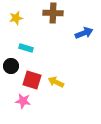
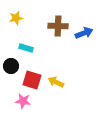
brown cross: moved 5 px right, 13 px down
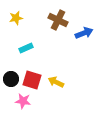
brown cross: moved 6 px up; rotated 24 degrees clockwise
cyan rectangle: rotated 40 degrees counterclockwise
black circle: moved 13 px down
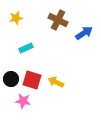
blue arrow: rotated 12 degrees counterclockwise
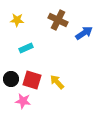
yellow star: moved 1 px right, 2 px down; rotated 16 degrees clockwise
yellow arrow: moved 1 px right; rotated 21 degrees clockwise
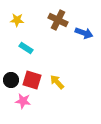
blue arrow: rotated 54 degrees clockwise
cyan rectangle: rotated 56 degrees clockwise
black circle: moved 1 px down
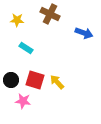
brown cross: moved 8 px left, 6 px up
red square: moved 3 px right
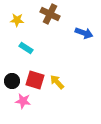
black circle: moved 1 px right, 1 px down
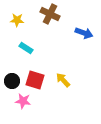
yellow arrow: moved 6 px right, 2 px up
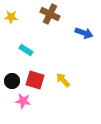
yellow star: moved 6 px left, 3 px up
cyan rectangle: moved 2 px down
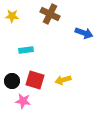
yellow star: moved 1 px right, 1 px up
cyan rectangle: rotated 40 degrees counterclockwise
yellow arrow: rotated 63 degrees counterclockwise
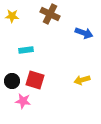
yellow arrow: moved 19 px right
